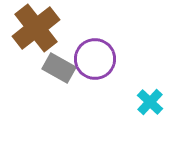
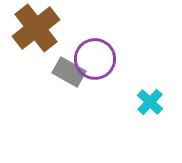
gray rectangle: moved 10 px right, 4 px down
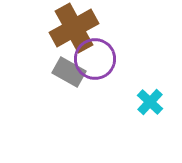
brown cross: moved 38 px right; rotated 9 degrees clockwise
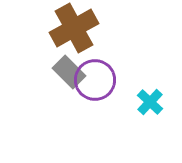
purple circle: moved 21 px down
gray rectangle: rotated 16 degrees clockwise
